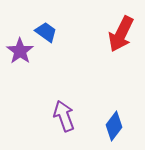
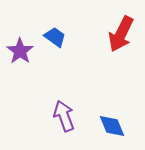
blue trapezoid: moved 9 px right, 5 px down
blue diamond: moved 2 px left; rotated 60 degrees counterclockwise
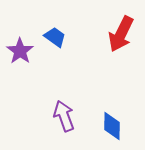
blue diamond: rotated 24 degrees clockwise
